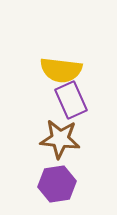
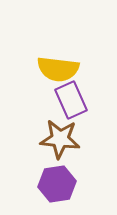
yellow semicircle: moved 3 px left, 1 px up
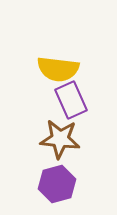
purple hexagon: rotated 6 degrees counterclockwise
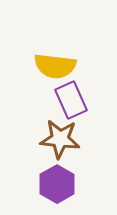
yellow semicircle: moved 3 px left, 3 px up
purple hexagon: rotated 15 degrees counterclockwise
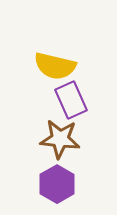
yellow semicircle: rotated 6 degrees clockwise
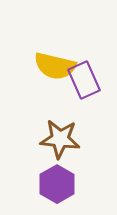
purple rectangle: moved 13 px right, 20 px up
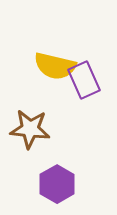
brown star: moved 30 px left, 10 px up
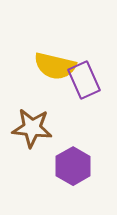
brown star: moved 2 px right, 1 px up
purple hexagon: moved 16 px right, 18 px up
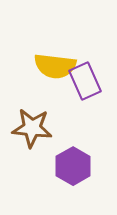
yellow semicircle: rotated 6 degrees counterclockwise
purple rectangle: moved 1 px right, 1 px down
